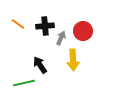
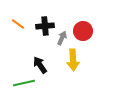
gray arrow: moved 1 px right
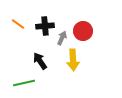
black arrow: moved 4 px up
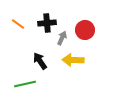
black cross: moved 2 px right, 3 px up
red circle: moved 2 px right, 1 px up
yellow arrow: rotated 95 degrees clockwise
green line: moved 1 px right, 1 px down
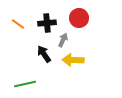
red circle: moved 6 px left, 12 px up
gray arrow: moved 1 px right, 2 px down
black arrow: moved 4 px right, 7 px up
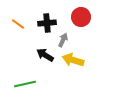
red circle: moved 2 px right, 1 px up
black arrow: moved 1 px right, 1 px down; rotated 24 degrees counterclockwise
yellow arrow: rotated 15 degrees clockwise
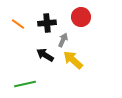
yellow arrow: rotated 25 degrees clockwise
